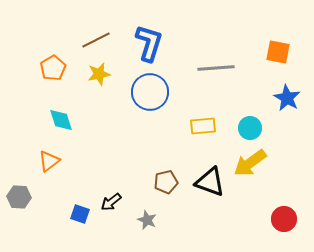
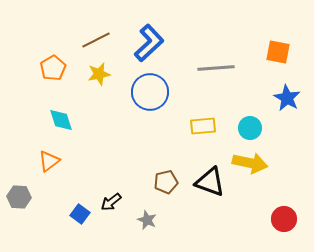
blue L-shape: rotated 30 degrees clockwise
yellow arrow: rotated 132 degrees counterclockwise
blue square: rotated 18 degrees clockwise
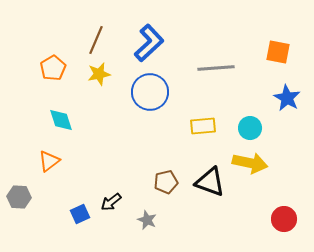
brown line: rotated 40 degrees counterclockwise
blue square: rotated 30 degrees clockwise
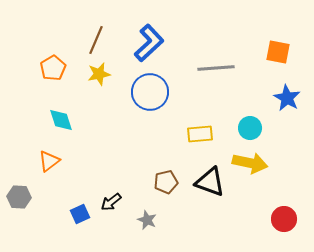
yellow rectangle: moved 3 px left, 8 px down
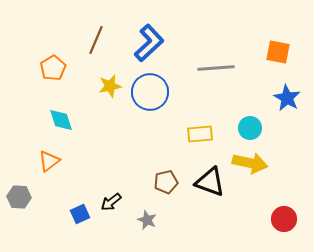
yellow star: moved 11 px right, 12 px down
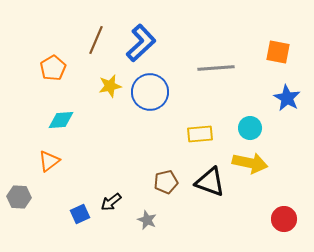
blue L-shape: moved 8 px left
cyan diamond: rotated 76 degrees counterclockwise
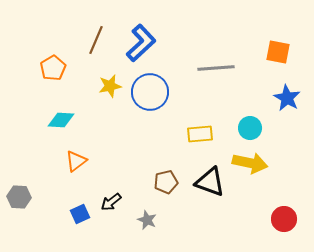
cyan diamond: rotated 8 degrees clockwise
orange triangle: moved 27 px right
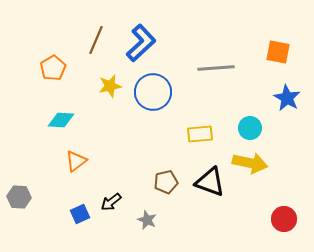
blue circle: moved 3 px right
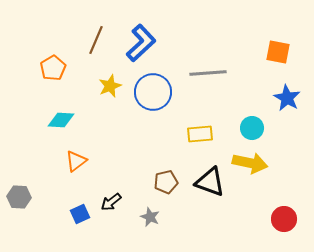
gray line: moved 8 px left, 5 px down
yellow star: rotated 10 degrees counterclockwise
cyan circle: moved 2 px right
gray star: moved 3 px right, 3 px up
